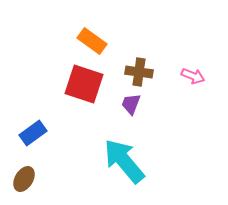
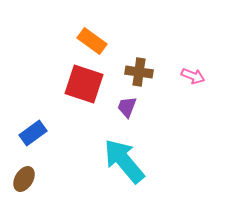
purple trapezoid: moved 4 px left, 3 px down
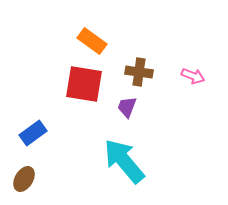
red square: rotated 9 degrees counterclockwise
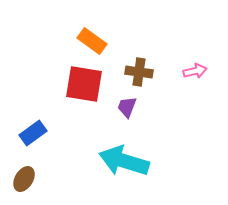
pink arrow: moved 2 px right, 5 px up; rotated 35 degrees counterclockwise
cyan arrow: rotated 33 degrees counterclockwise
